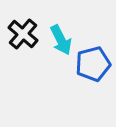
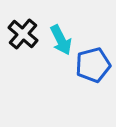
blue pentagon: moved 1 px down
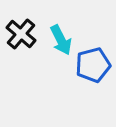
black cross: moved 2 px left
